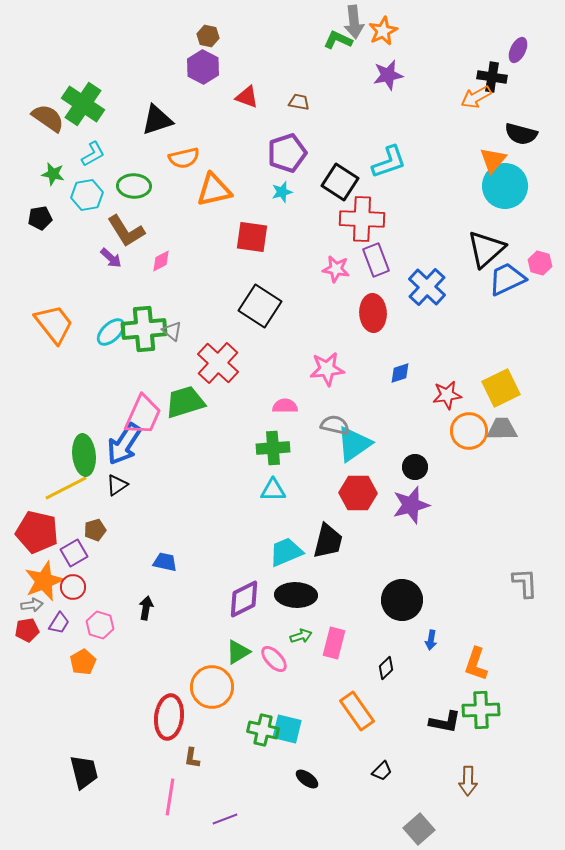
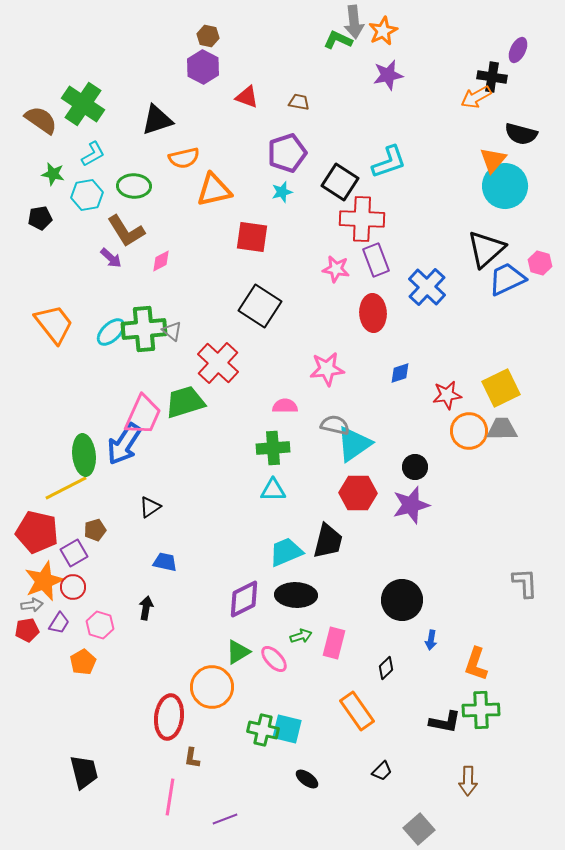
brown semicircle at (48, 118): moved 7 px left, 2 px down
black triangle at (117, 485): moved 33 px right, 22 px down
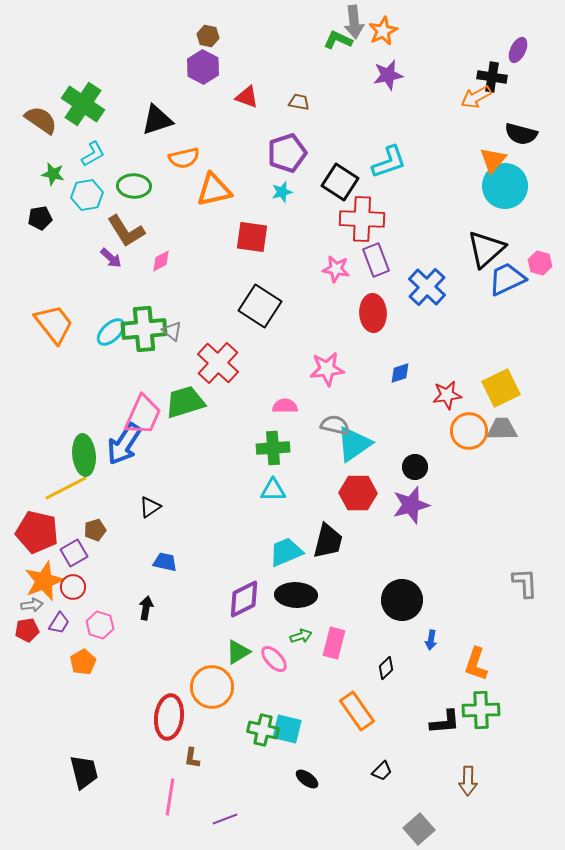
black L-shape at (445, 722): rotated 16 degrees counterclockwise
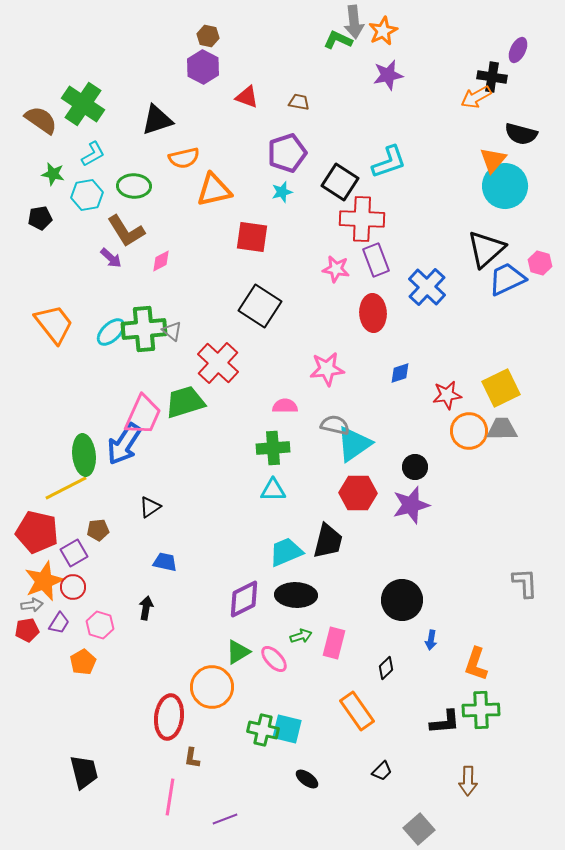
brown pentagon at (95, 530): moved 3 px right; rotated 10 degrees clockwise
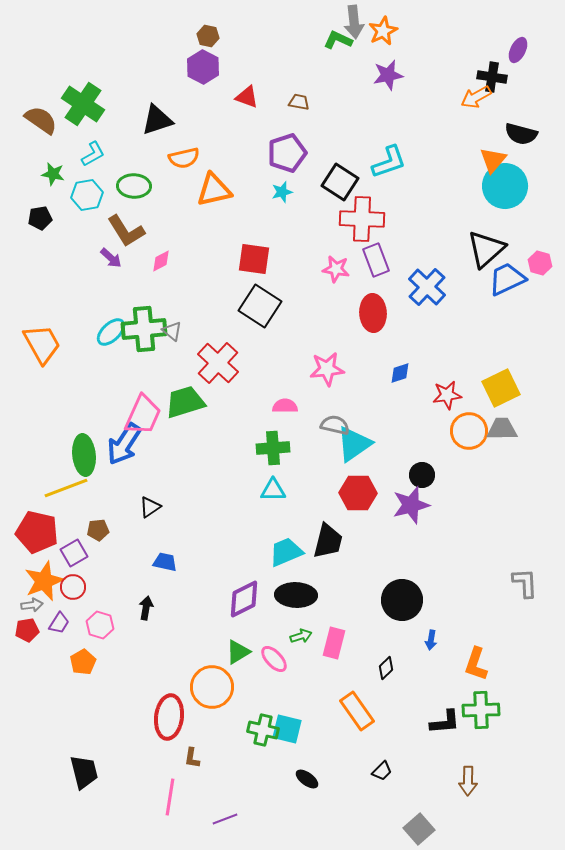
red square at (252, 237): moved 2 px right, 22 px down
orange trapezoid at (54, 324): moved 12 px left, 20 px down; rotated 9 degrees clockwise
black circle at (415, 467): moved 7 px right, 8 px down
yellow line at (66, 488): rotated 6 degrees clockwise
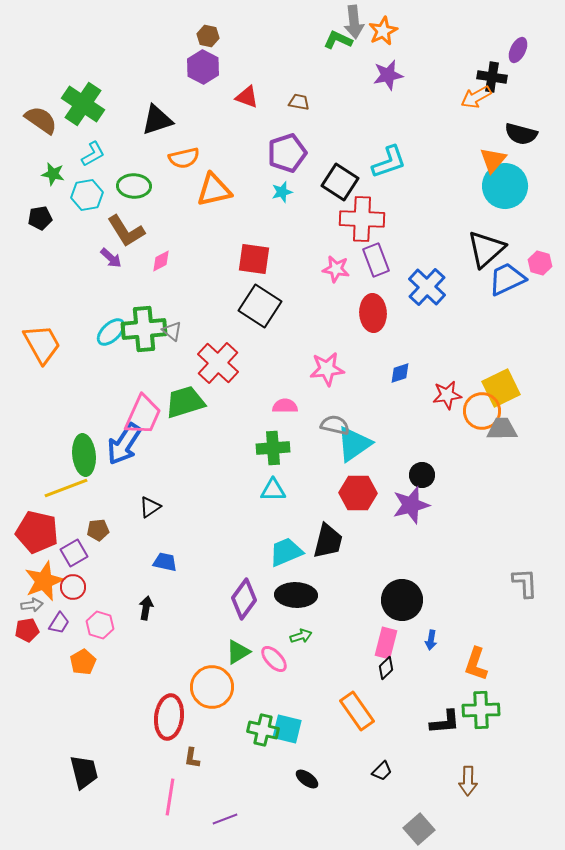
orange circle at (469, 431): moved 13 px right, 20 px up
purple diamond at (244, 599): rotated 27 degrees counterclockwise
pink rectangle at (334, 643): moved 52 px right
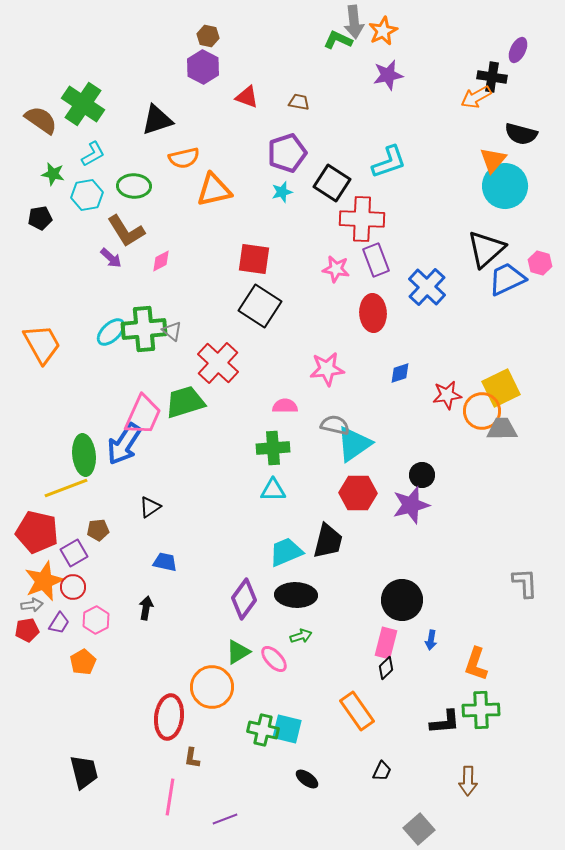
black square at (340, 182): moved 8 px left, 1 px down
pink hexagon at (100, 625): moved 4 px left, 5 px up; rotated 16 degrees clockwise
black trapezoid at (382, 771): rotated 20 degrees counterclockwise
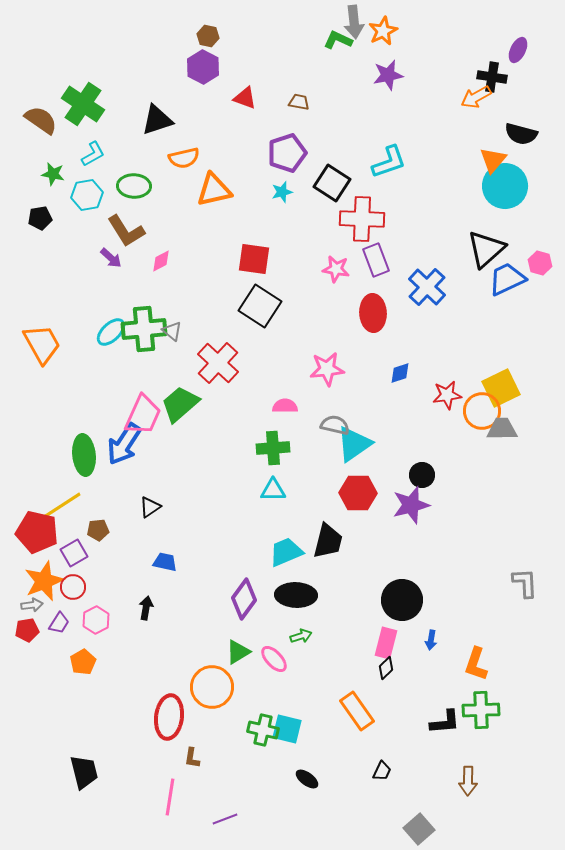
red triangle at (247, 97): moved 2 px left, 1 px down
green trapezoid at (185, 402): moved 5 px left, 2 px down; rotated 24 degrees counterclockwise
yellow line at (66, 488): moved 5 px left, 18 px down; rotated 12 degrees counterclockwise
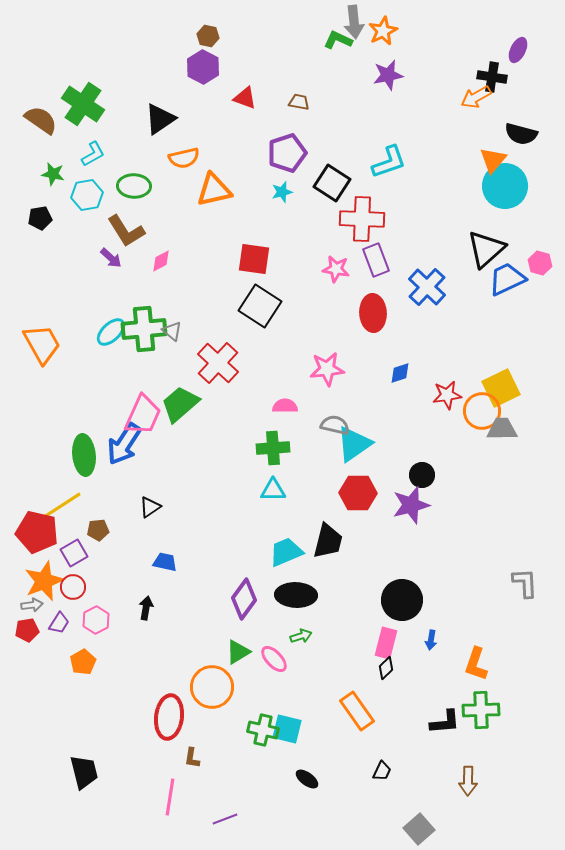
black triangle at (157, 120): moved 3 px right, 1 px up; rotated 16 degrees counterclockwise
